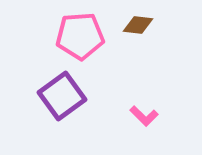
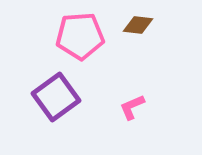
purple square: moved 6 px left, 1 px down
pink L-shape: moved 12 px left, 9 px up; rotated 112 degrees clockwise
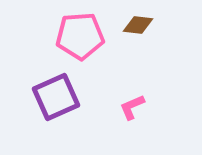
purple square: rotated 12 degrees clockwise
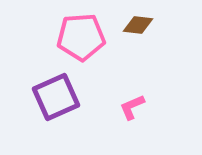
pink pentagon: moved 1 px right, 1 px down
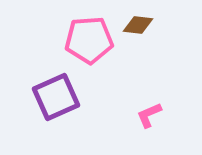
pink pentagon: moved 8 px right, 3 px down
pink L-shape: moved 17 px right, 8 px down
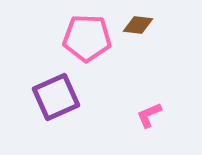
pink pentagon: moved 2 px left, 2 px up; rotated 6 degrees clockwise
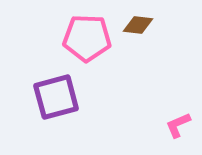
purple square: rotated 9 degrees clockwise
pink L-shape: moved 29 px right, 10 px down
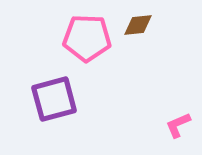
brown diamond: rotated 12 degrees counterclockwise
purple square: moved 2 px left, 2 px down
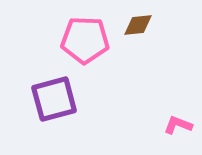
pink pentagon: moved 2 px left, 2 px down
pink L-shape: rotated 44 degrees clockwise
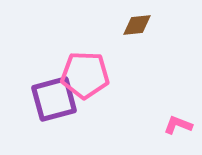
brown diamond: moved 1 px left
pink pentagon: moved 35 px down
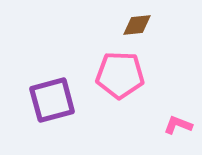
pink pentagon: moved 35 px right
purple square: moved 2 px left, 1 px down
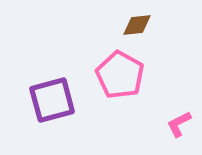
pink pentagon: rotated 27 degrees clockwise
pink L-shape: moved 1 px right, 1 px up; rotated 48 degrees counterclockwise
